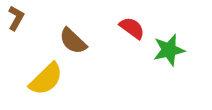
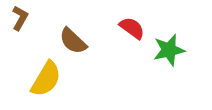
brown L-shape: moved 4 px right
yellow semicircle: rotated 15 degrees counterclockwise
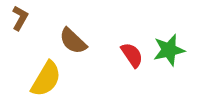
red semicircle: moved 27 px down; rotated 20 degrees clockwise
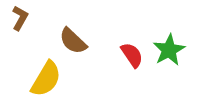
green star: rotated 16 degrees counterclockwise
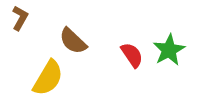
yellow semicircle: moved 2 px right, 1 px up
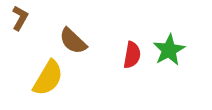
red semicircle: rotated 44 degrees clockwise
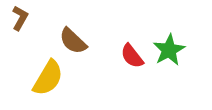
red semicircle: moved 1 px down; rotated 132 degrees clockwise
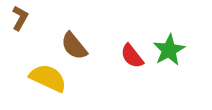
brown semicircle: moved 1 px right, 5 px down; rotated 8 degrees clockwise
yellow semicircle: rotated 96 degrees counterclockwise
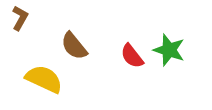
green star: rotated 24 degrees counterclockwise
yellow semicircle: moved 4 px left, 1 px down
